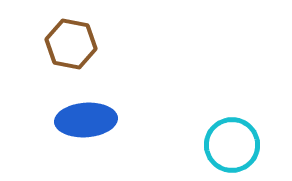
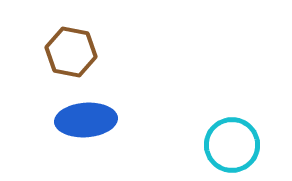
brown hexagon: moved 8 px down
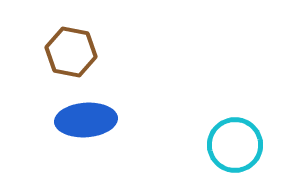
cyan circle: moved 3 px right
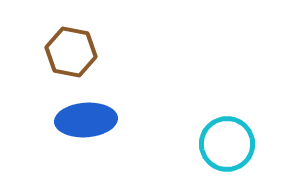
cyan circle: moved 8 px left, 1 px up
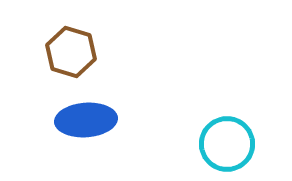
brown hexagon: rotated 6 degrees clockwise
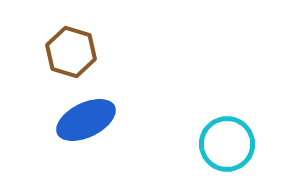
blue ellipse: rotated 22 degrees counterclockwise
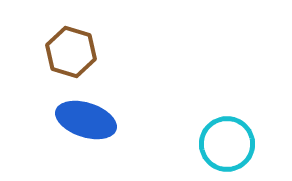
blue ellipse: rotated 44 degrees clockwise
